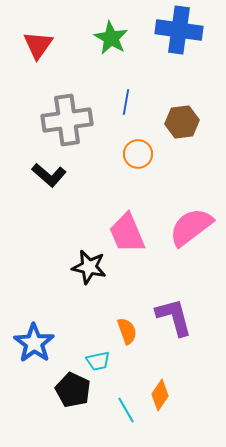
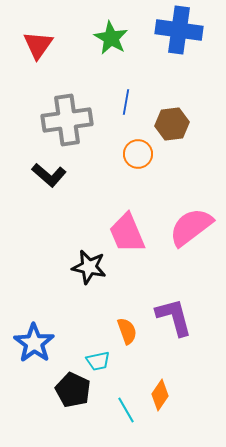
brown hexagon: moved 10 px left, 2 px down
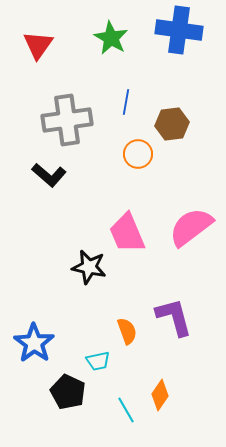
black pentagon: moved 5 px left, 2 px down
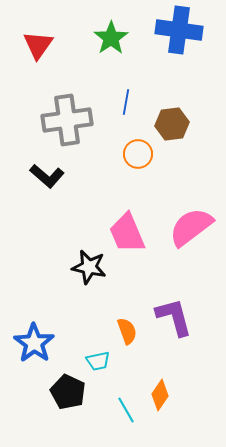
green star: rotated 8 degrees clockwise
black L-shape: moved 2 px left, 1 px down
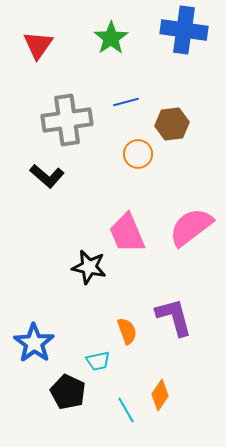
blue cross: moved 5 px right
blue line: rotated 65 degrees clockwise
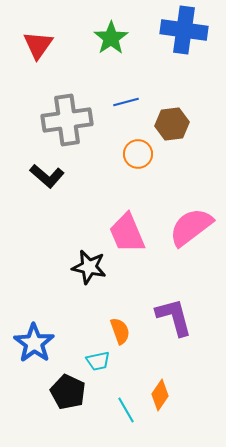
orange semicircle: moved 7 px left
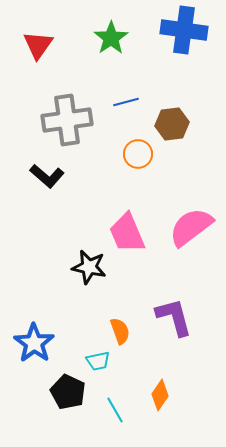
cyan line: moved 11 px left
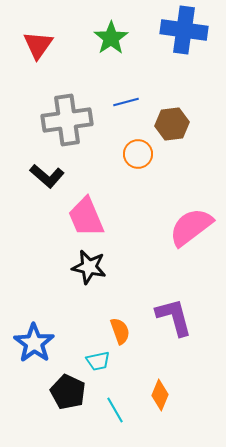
pink trapezoid: moved 41 px left, 16 px up
orange diamond: rotated 12 degrees counterclockwise
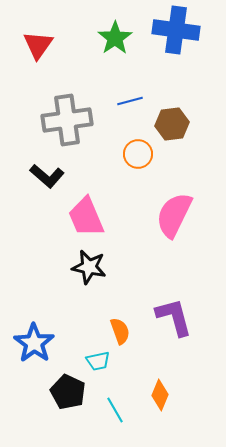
blue cross: moved 8 px left
green star: moved 4 px right
blue line: moved 4 px right, 1 px up
pink semicircle: moved 17 px left, 12 px up; rotated 27 degrees counterclockwise
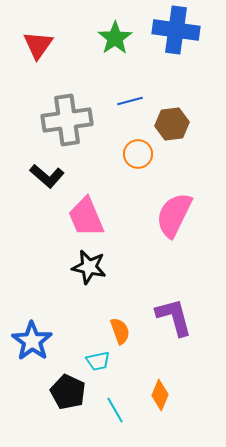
blue star: moved 2 px left, 2 px up
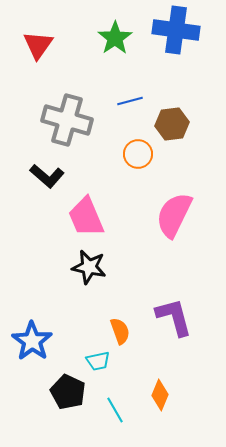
gray cross: rotated 24 degrees clockwise
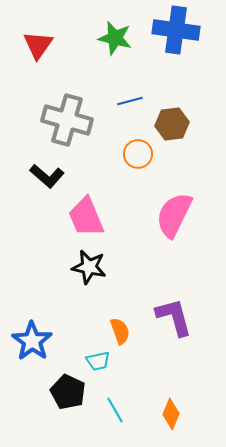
green star: rotated 24 degrees counterclockwise
orange diamond: moved 11 px right, 19 px down
